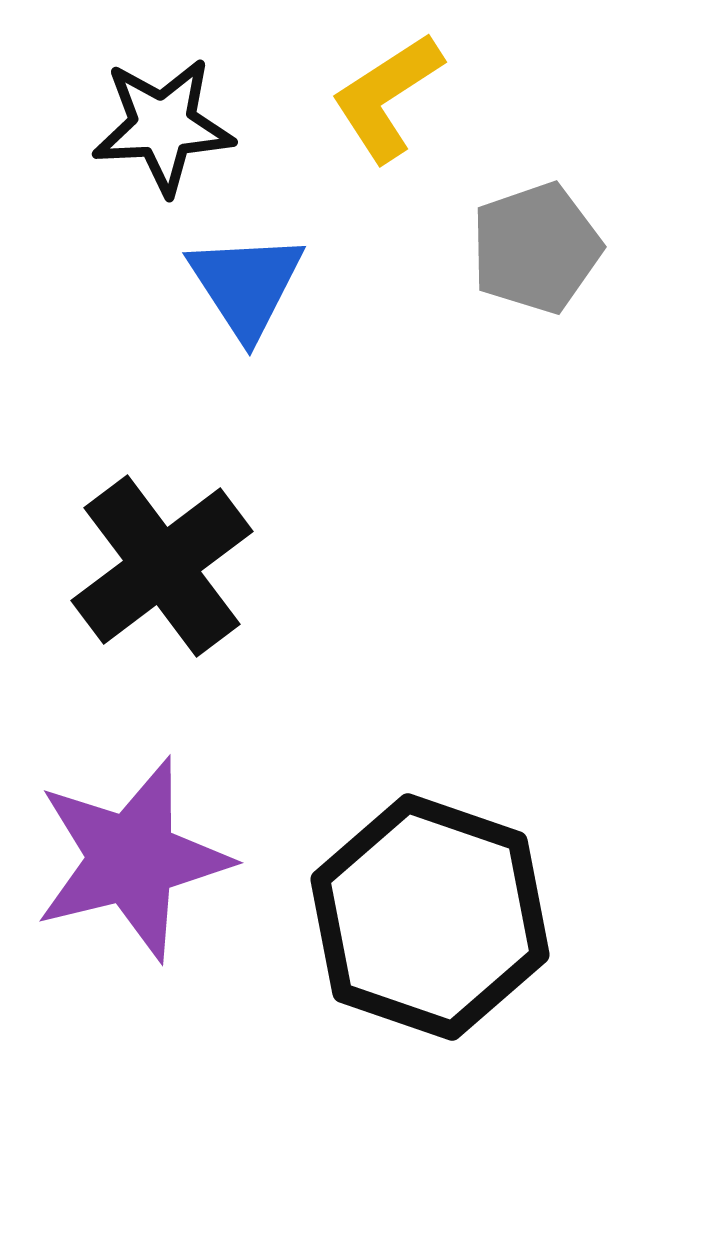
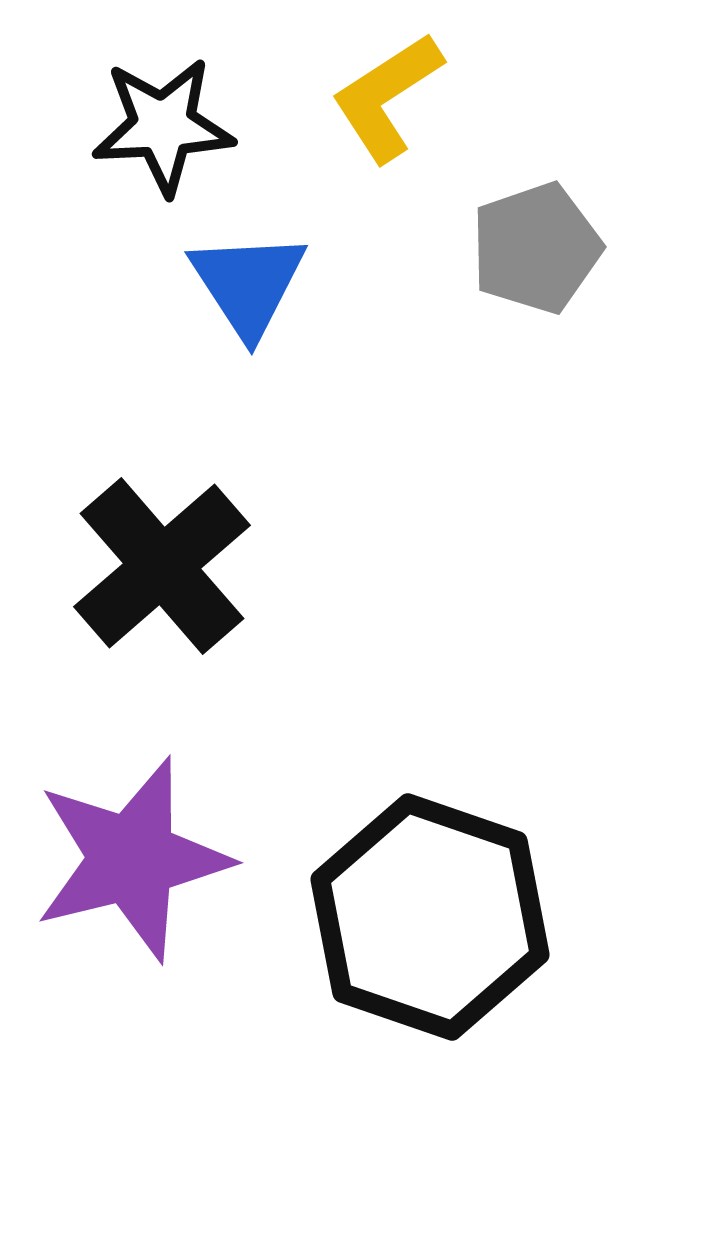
blue triangle: moved 2 px right, 1 px up
black cross: rotated 4 degrees counterclockwise
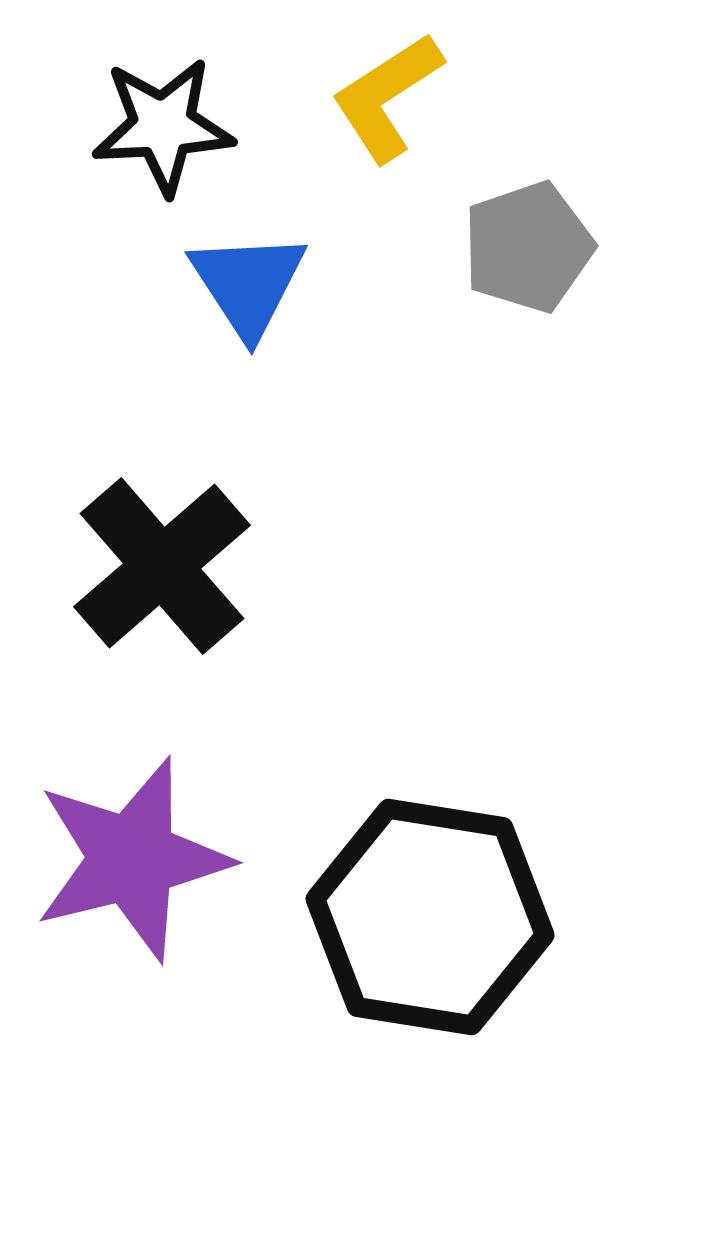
gray pentagon: moved 8 px left, 1 px up
black hexagon: rotated 10 degrees counterclockwise
